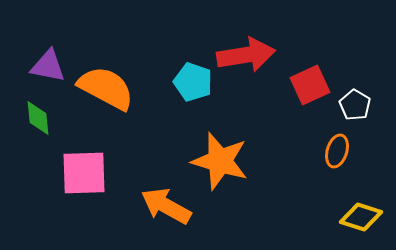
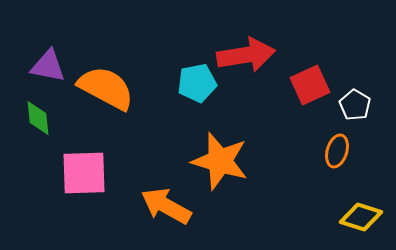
cyan pentagon: moved 4 px right, 1 px down; rotated 30 degrees counterclockwise
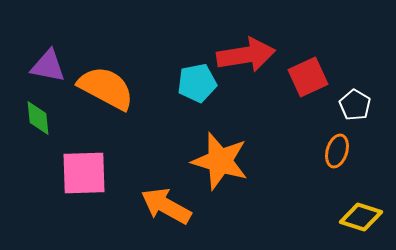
red square: moved 2 px left, 8 px up
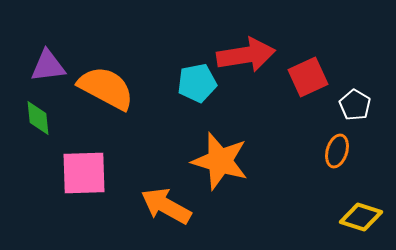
purple triangle: rotated 18 degrees counterclockwise
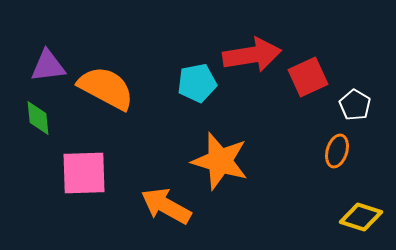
red arrow: moved 6 px right
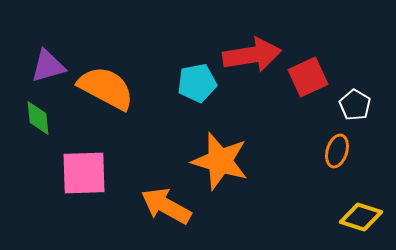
purple triangle: rotated 9 degrees counterclockwise
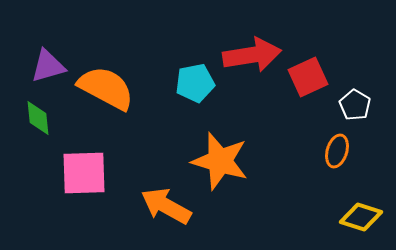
cyan pentagon: moved 2 px left
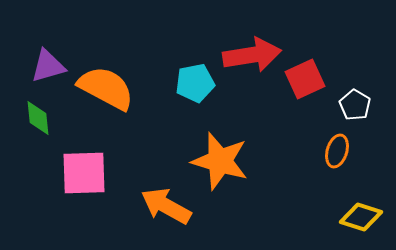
red square: moved 3 px left, 2 px down
